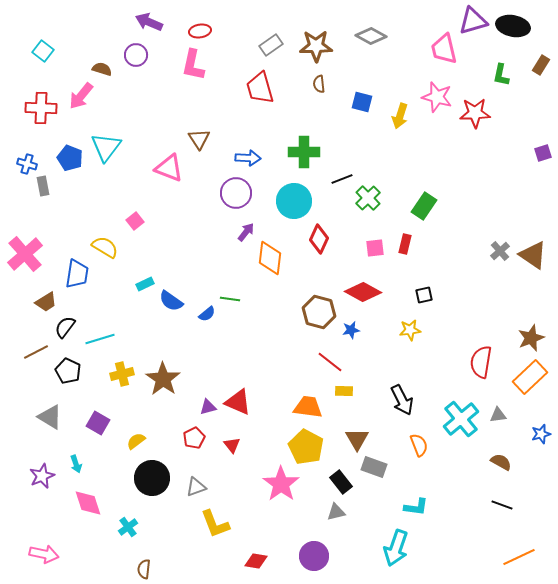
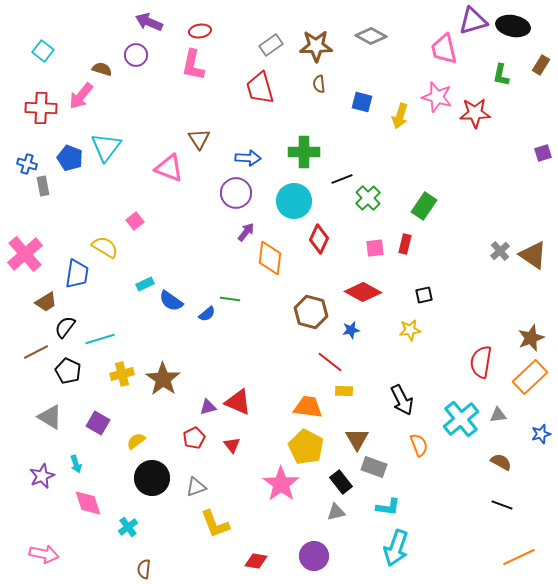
brown hexagon at (319, 312): moved 8 px left
cyan L-shape at (416, 507): moved 28 px left
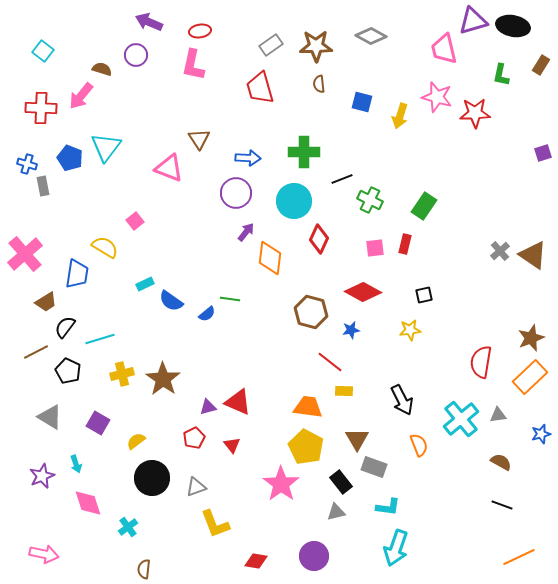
green cross at (368, 198): moved 2 px right, 2 px down; rotated 20 degrees counterclockwise
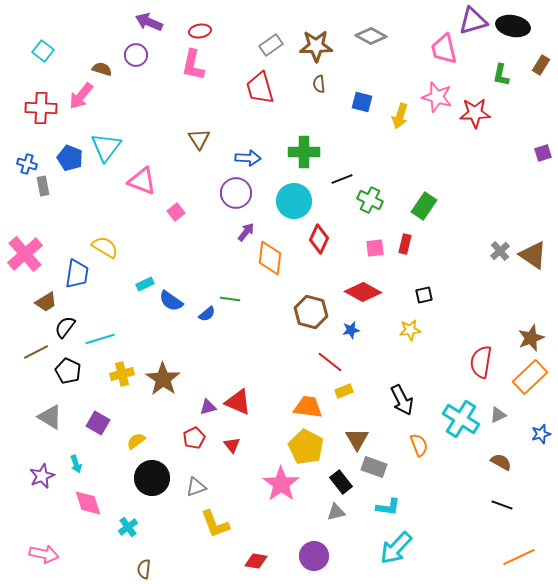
pink triangle at (169, 168): moved 27 px left, 13 px down
pink square at (135, 221): moved 41 px right, 9 px up
yellow rectangle at (344, 391): rotated 24 degrees counterclockwise
gray triangle at (498, 415): rotated 18 degrees counterclockwise
cyan cross at (461, 419): rotated 18 degrees counterclockwise
cyan arrow at (396, 548): rotated 24 degrees clockwise
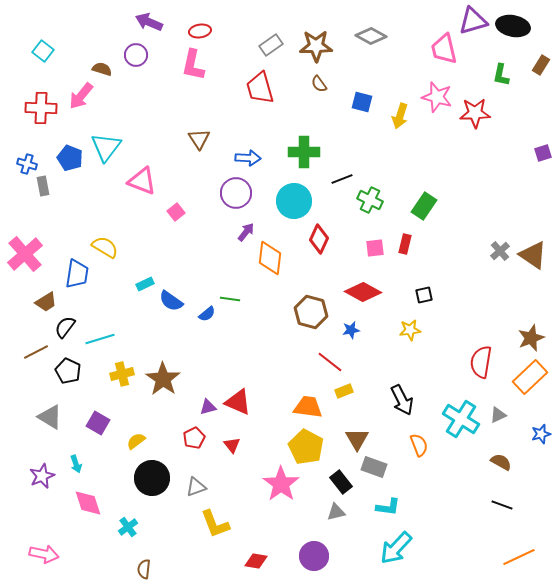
brown semicircle at (319, 84): rotated 30 degrees counterclockwise
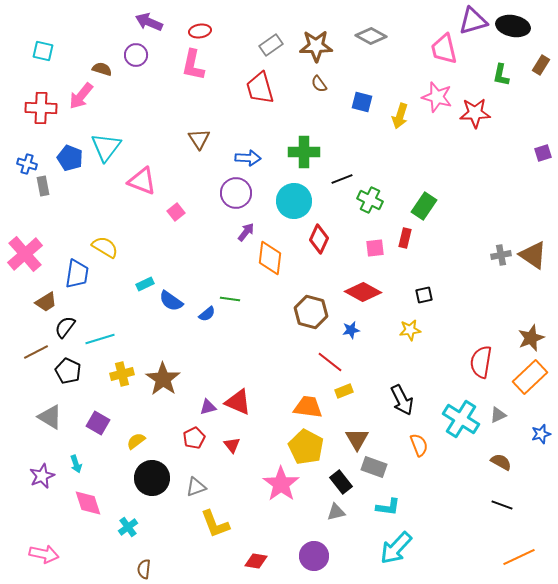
cyan square at (43, 51): rotated 25 degrees counterclockwise
red rectangle at (405, 244): moved 6 px up
gray cross at (500, 251): moved 1 px right, 4 px down; rotated 30 degrees clockwise
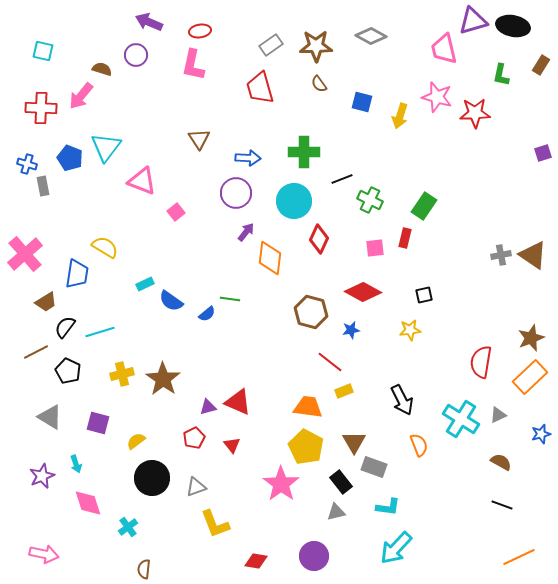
cyan line at (100, 339): moved 7 px up
purple square at (98, 423): rotated 15 degrees counterclockwise
brown triangle at (357, 439): moved 3 px left, 3 px down
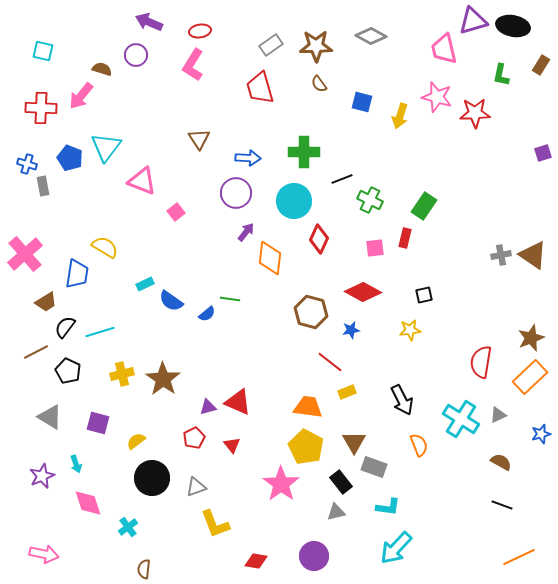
pink L-shape at (193, 65): rotated 20 degrees clockwise
yellow rectangle at (344, 391): moved 3 px right, 1 px down
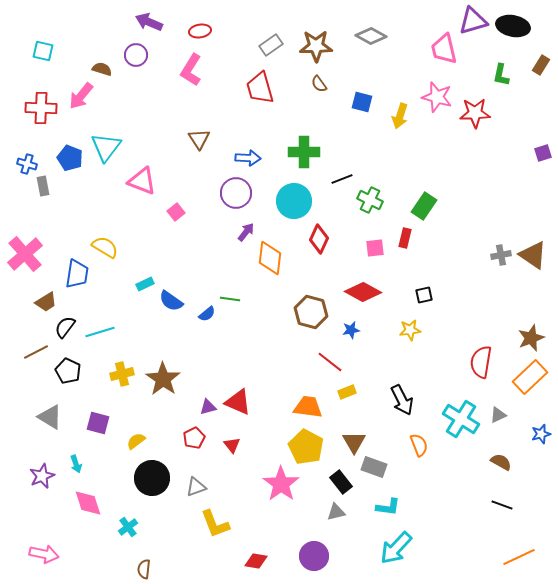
pink L-shape at (193, 65): moved 2 px left, 5 px down
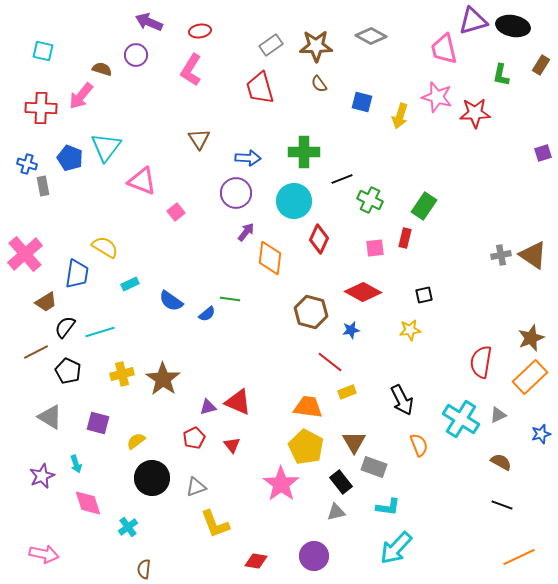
cyan rectangle at (145, 284): moved 15 px left
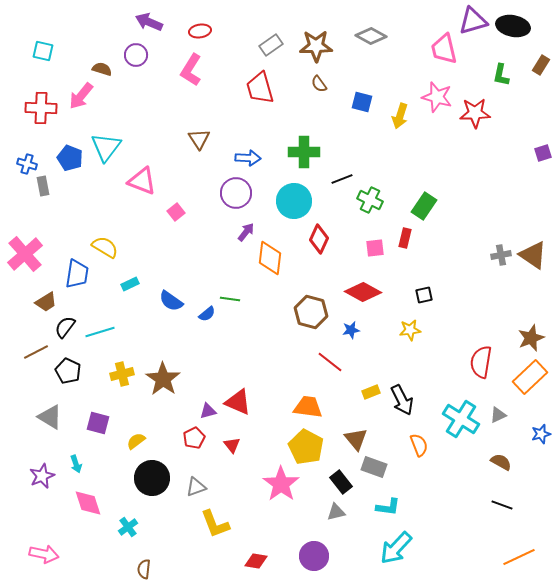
yellow rectangle at (347, 392): moved 24 px right
purple triangle at (208, 407): moved 4 px down
brown triangle at (354, 442): moved 2 px right, 3 px up; rotated 10 degrees counterclockwise
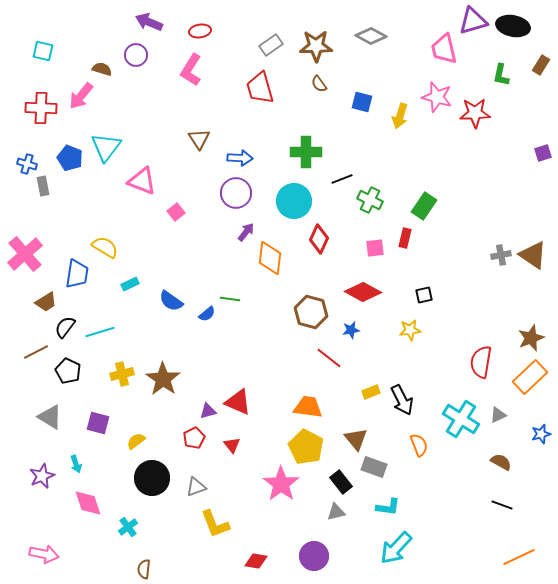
green cross at (304, 152): moved 2 px right
blue arrow at (248, 158): moved 8 px left
red line at (330, 362): moved 1 px left, 4 px up
